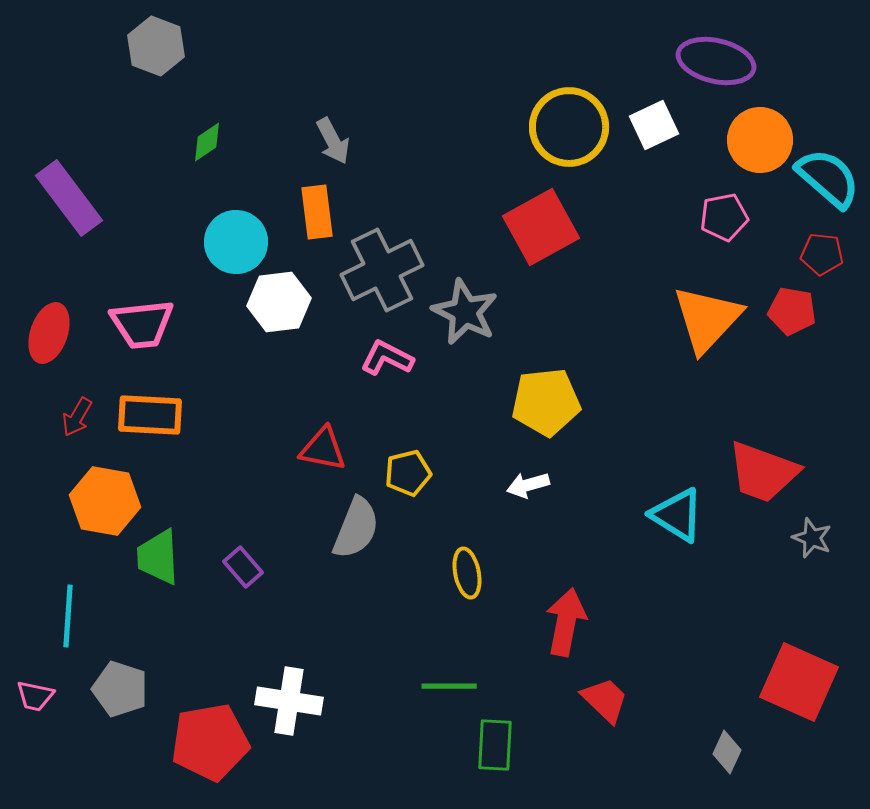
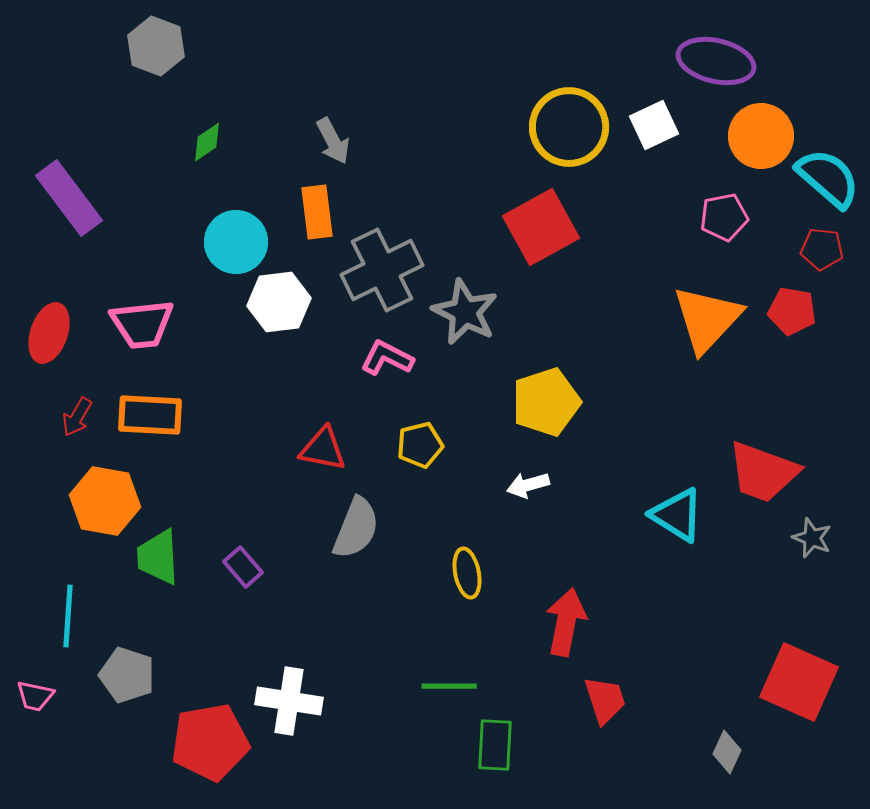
orange circle at (760, 140): moved 1 px right, 4 px up
red pentagon at (822, 254): moved 5 px up
yellow pentagon at (546, 402): rotated 12 degrees counterclockwise
yellow pentagon at (408, 473): moved 12 px right, 28 px up
gray pentagon at (120, 689): moved 7 px right, 14 px up
red trapezoid at (605, 700): rotated 28 degrees clockwise
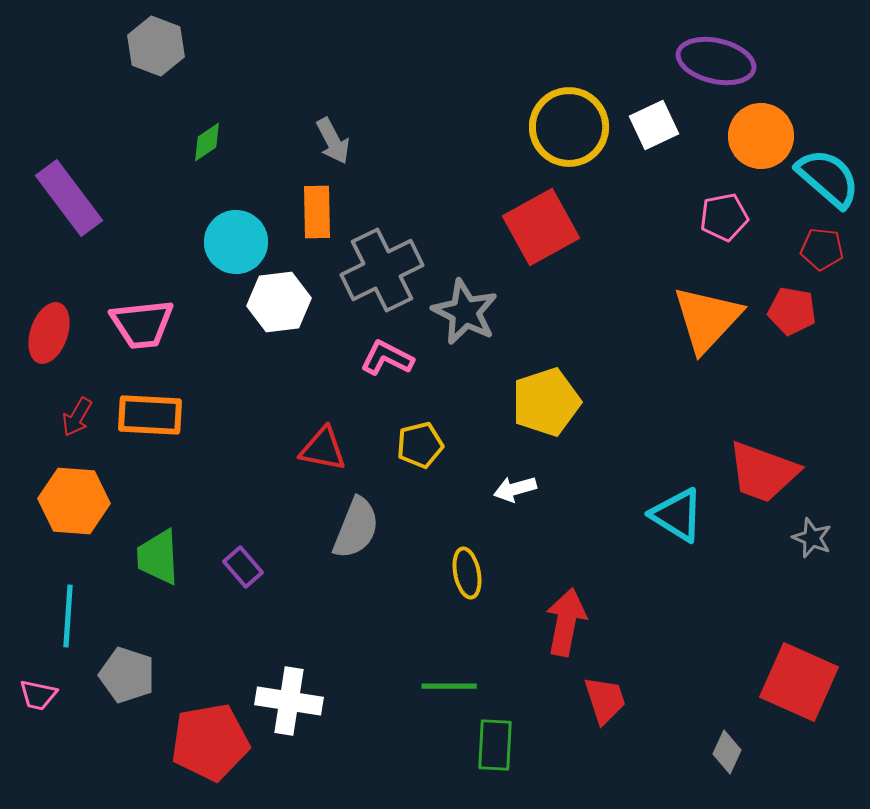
orange rectangle at (317, 212): rotated 6 degrees clockwise
white arrow at (528, 485): moved 13 px left, 4 px down
orange hexagon at (105, 501): moved 31 px left; rotated 6 degrees counterclockwise
pink trapezoid at (35, 696): moved 3 px right, 1 px up
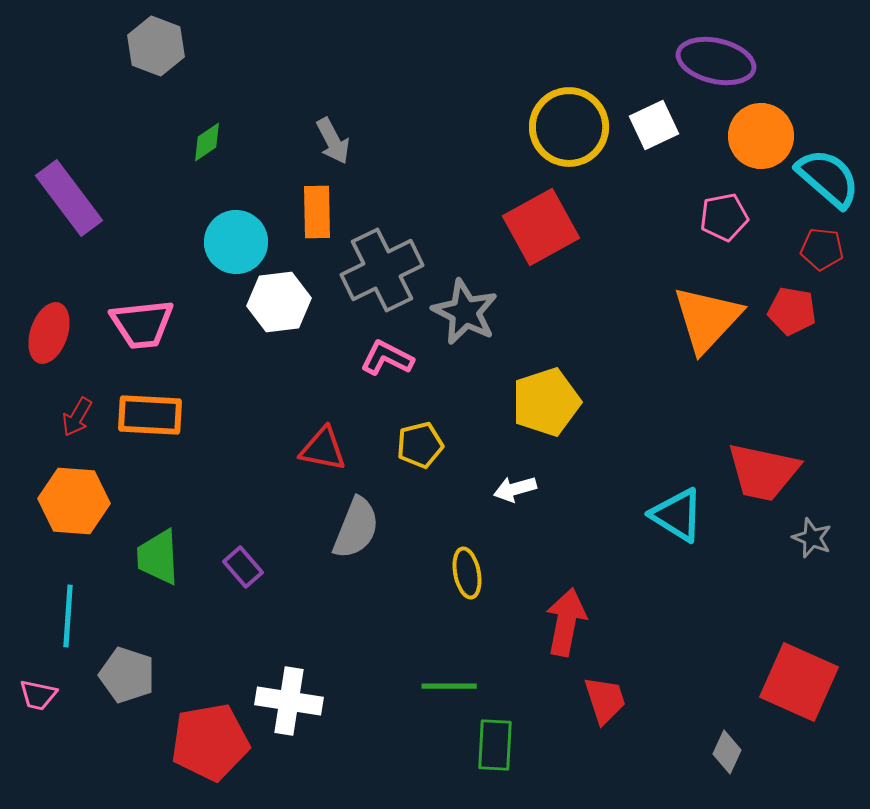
red trapezoid at (763, 472): rotated 8 degrees counterclockwise
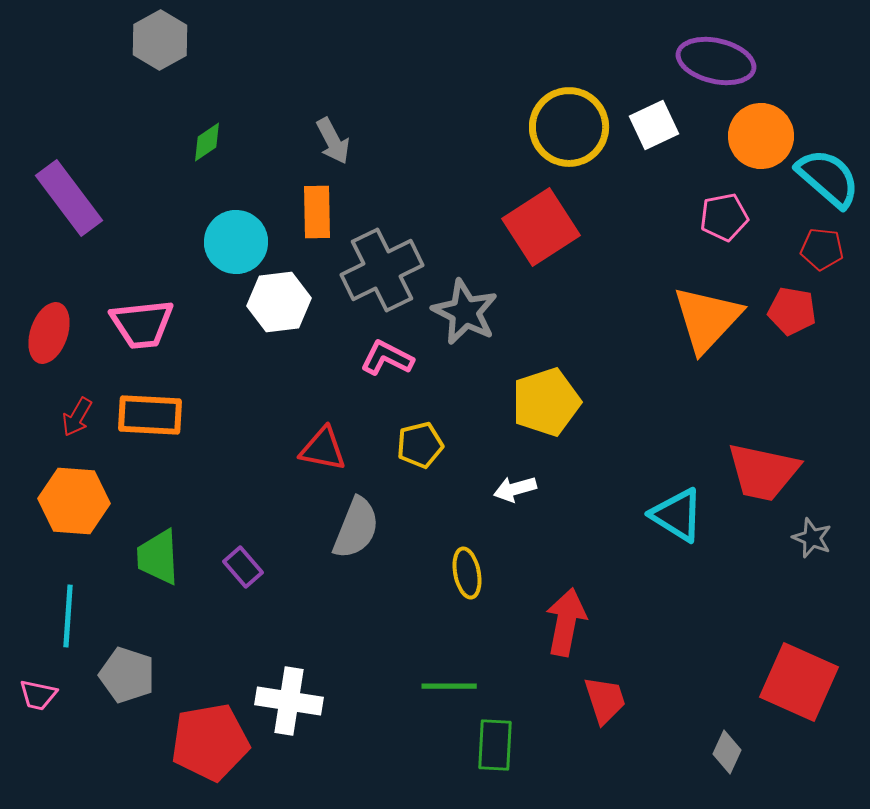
gray hexagon at (156, 46): moved 4 px right, 6 px up; rotated 10 degrees clockwise
red square at (541, 227): rotated 4 degrees counterclockwise
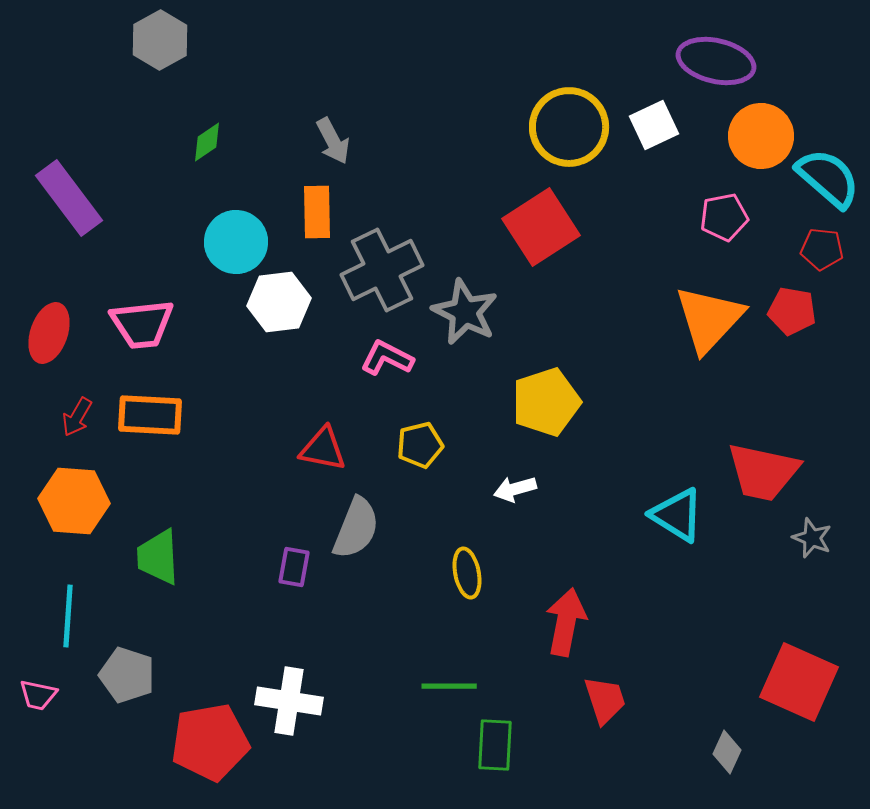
orange triangle at (707, 319): moved 2 px right
purple rectangle at (243, 567): moved 51 px right; rotated 51 degrees clockwise
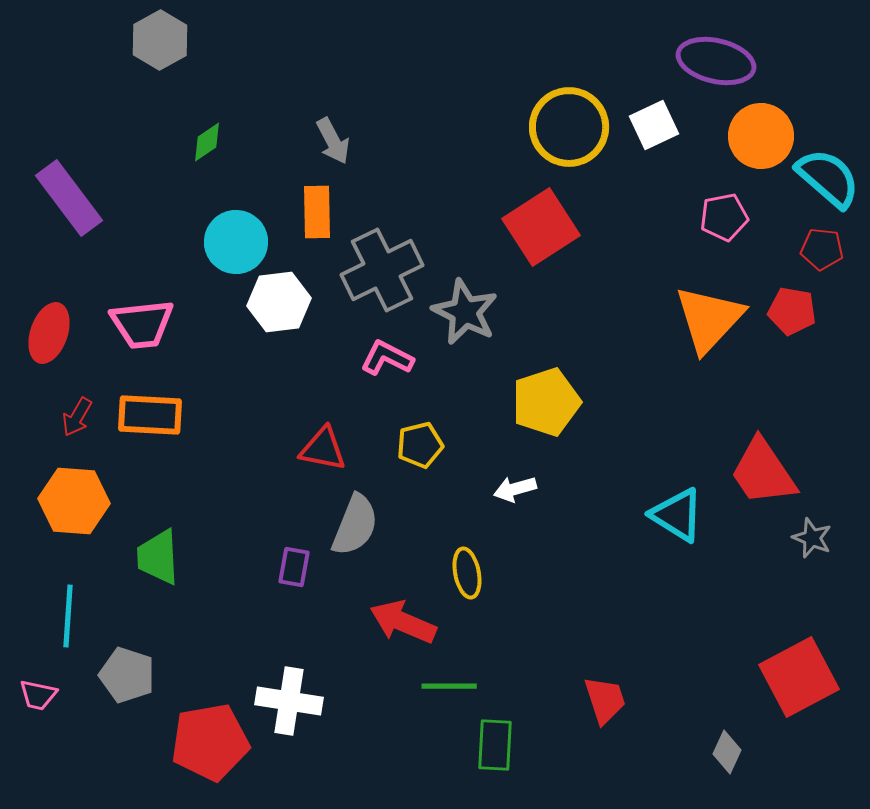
red trapezoid at (763, 472): rotated 44 degrees clockwise
gray semicircle at (356, 528): moved 1 px left, 3 px up
red arrow at (566, 622): moved 163 px left; rotated 78 degrees counterclockwise
red square at (799, 682): moved 5 px up; rotated 38 degrees clockwise
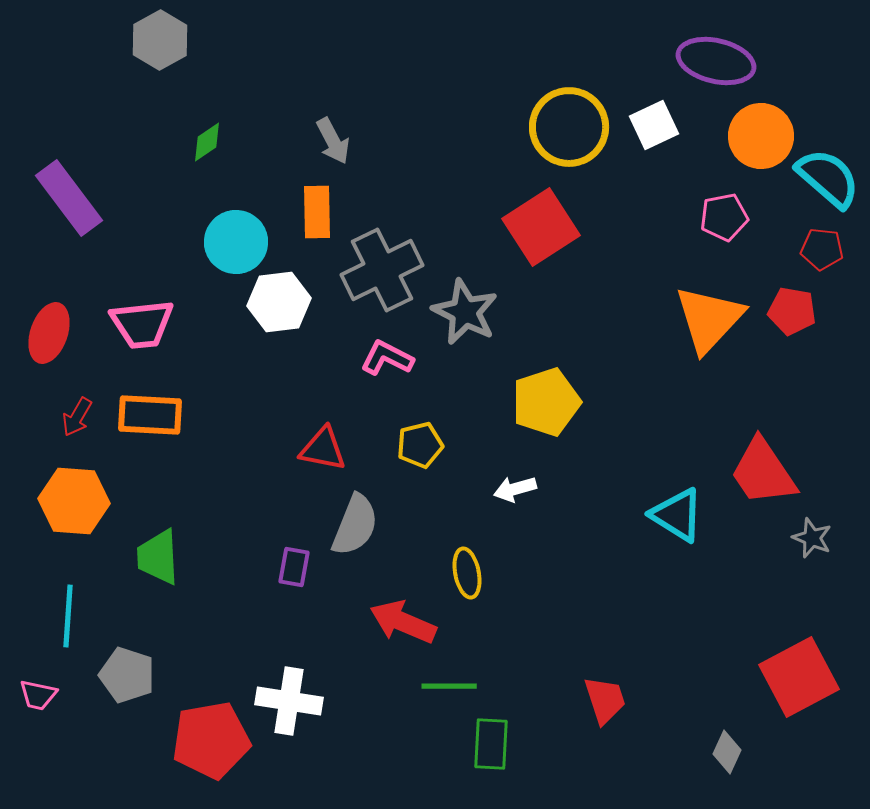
red pentagon at (210, 742): moved 1 px right, 2 px up
green rectangle at (495, 745): moved 4 px left, 1 px up
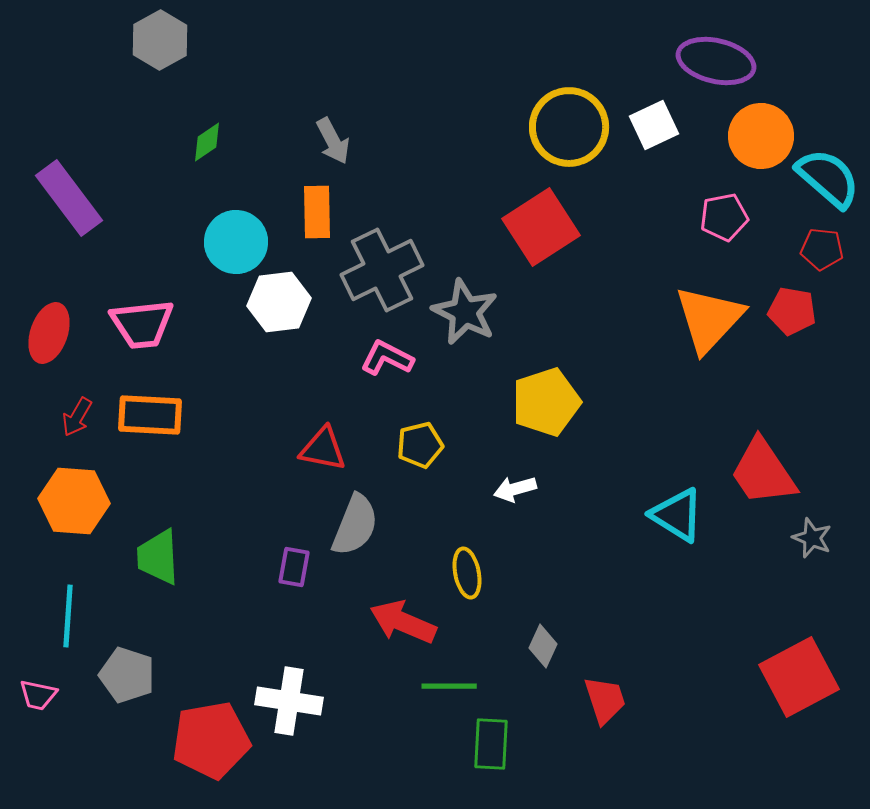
gray diamond at (727, 752): moved 184 px left, 106 px up
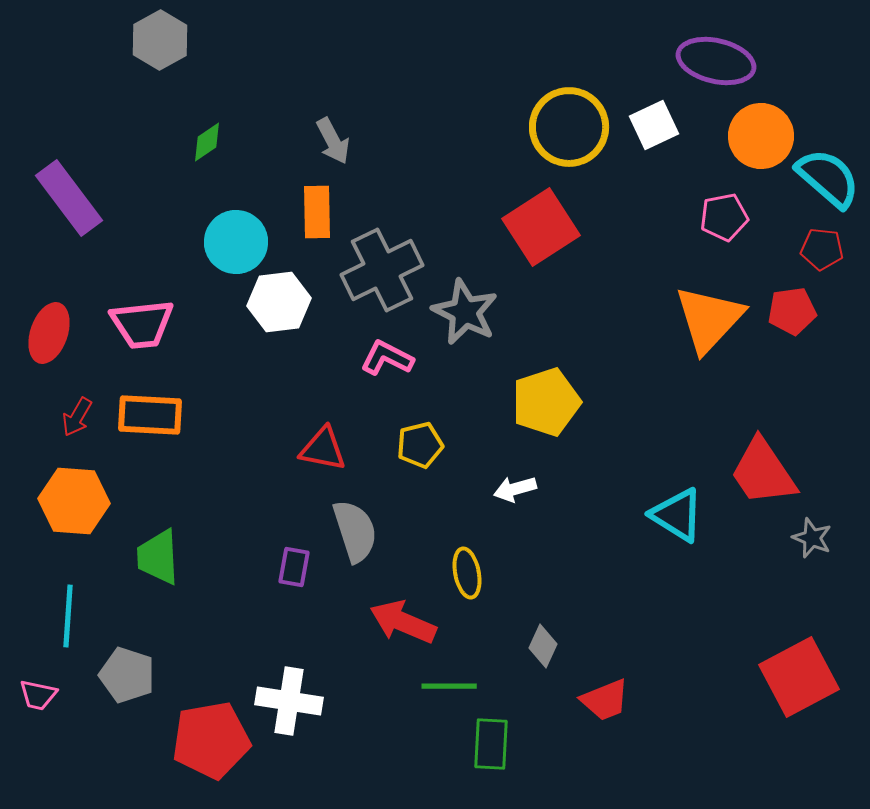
red pentagon at (792, 311): rotated 18 degrees counterclockwise
gray semicircle at (355, 525): moved 6 px down; rotated 40 degrees counterclockwise
red trapezoid at (605, 700): rotated 86 degrees clockwise
